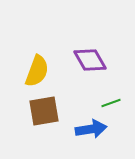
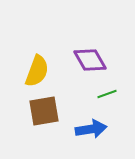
green line: moved 4 px left, 9 px up
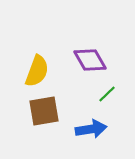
green line: rotated 24 degrees counterclockwise
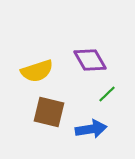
yellow semicircle: rotated 52 degrees clockwise
brown square: moved 5 px right, 1 px down; rotated 24 degrees clockwise
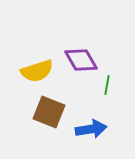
purple diamond: moved 9 px left
green line: moved 9 px up; rotated 36 degrees counterclockwise
brown square: rotated 8 degrees clockwise
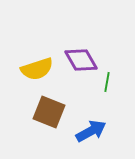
yellow semicircle: moved 2 px up
green line: moved 3 px up
blue arrow: moved 2 px down; rotated 20 degrees counterclockwise
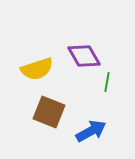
purple diamond: moved 3 px right, 4 px up
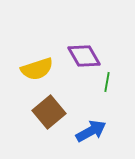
brown square: rotated 28 degrees clockwise
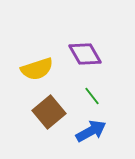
purple diamond: moved 1 px right, 2 px up
green line: moved 15 px left, 14 px down; rotated 48 degrees counterclockwise
